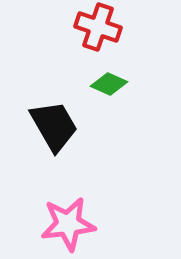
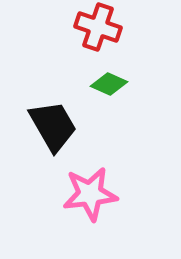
black trapezoid: moved 1 px left
pink star: moved 22 px right, 30 px up
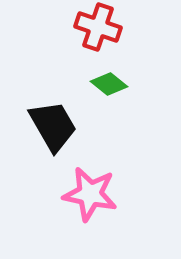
green diamond: rotated 15 degrees clockwise
pink star: rotated 18 degrees clockwise
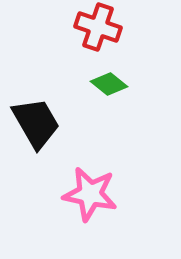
black trapezoid: moved 17 px left, 3 px up
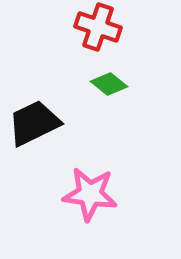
black trapezoid: moved 2 px left; rotated 86 degrees counterclockwise
pink star: rotated 4 degrees counterclockwise
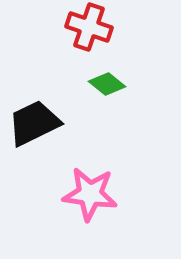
red cross: moved 9 px left
green diamond: moved 2 px left
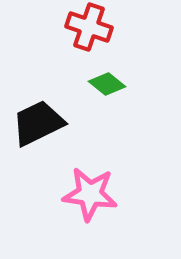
black trapezoid: moved 4 px right
